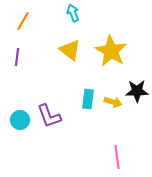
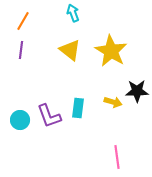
purple line: moved 4 px right, 7 px up
cyan rectangle: moved 10 px left, 9 px down
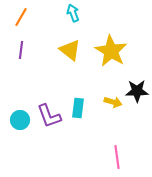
orange line: moved 2 px left, 4 px up
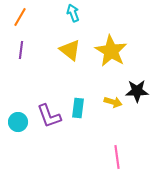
orange line: moved 1 px left
cyan circle: moved 2 px left, 2 px down
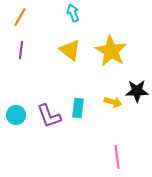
cyan circle: moved 2 px left, 7 px up
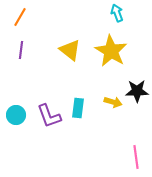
cyan arrow: moved 44 px right
pink line: moved 19 px right
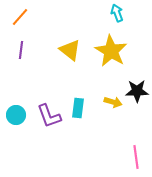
orange line: rotated 12 degrees clockwise
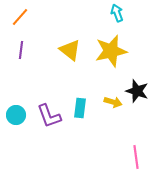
yellow star: rotated 28 degrees clockwise
black star: rotated 20 degrees clockwise
cyan rectangle: moved 2 px right
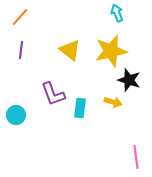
black star: moved 8 px left, 11 px up
purple L-shape: moved 4 px right, 22 px up
